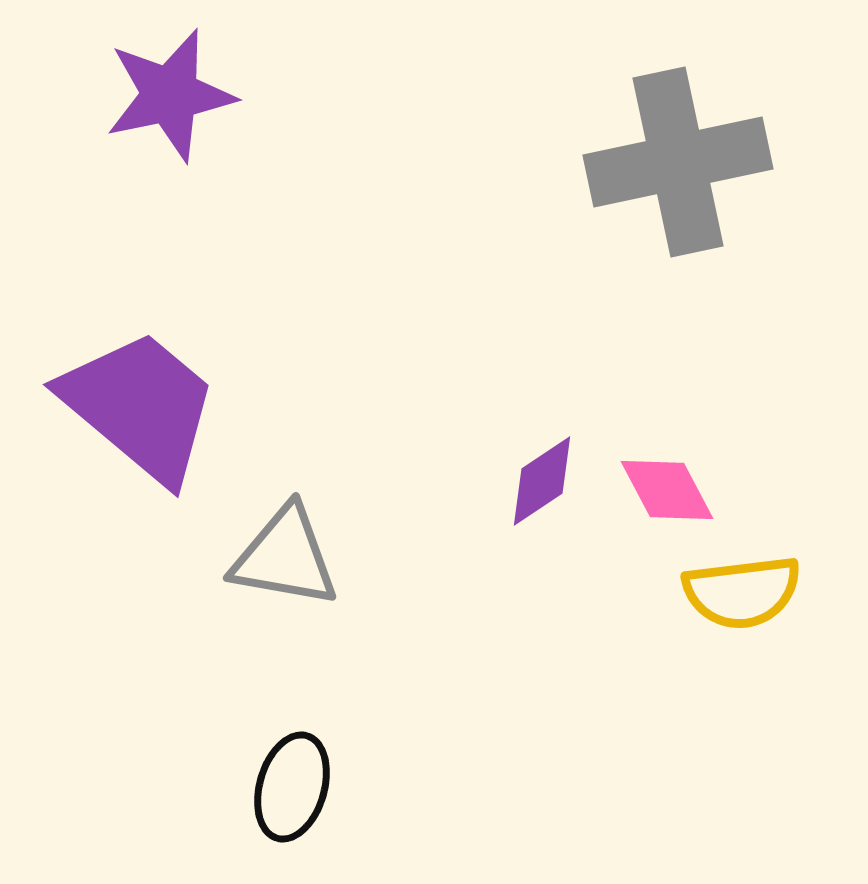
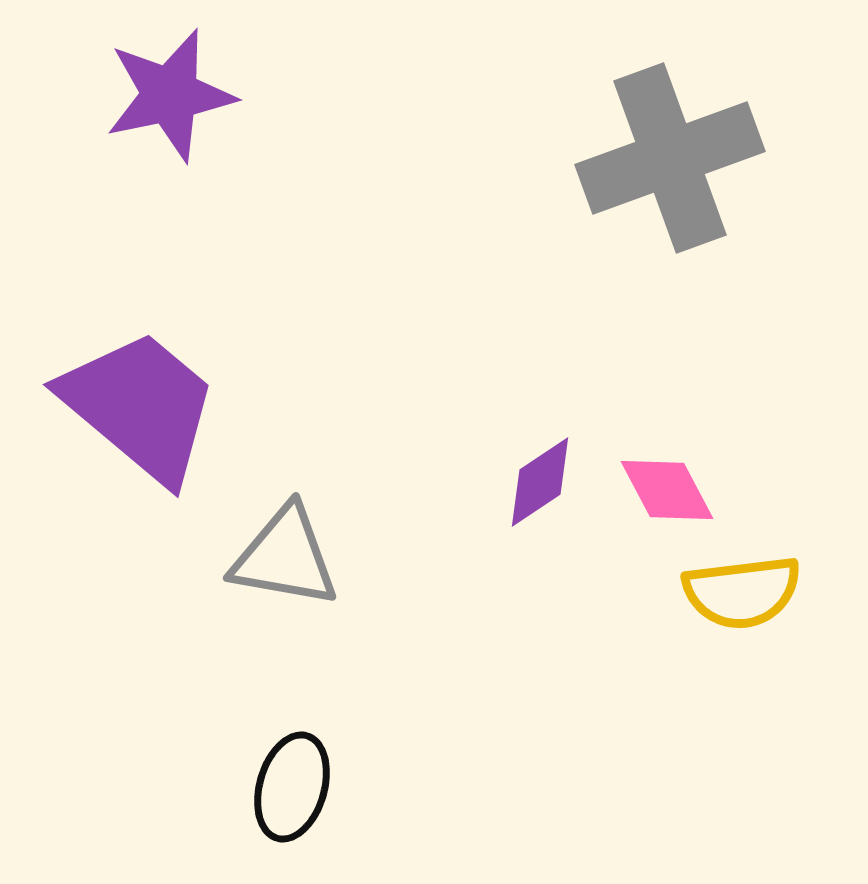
gray cross: moved 8 px left, 4 px up; rotated 8 degrees counterclockwise
purple diamond: moved 2 px left, 1 px down
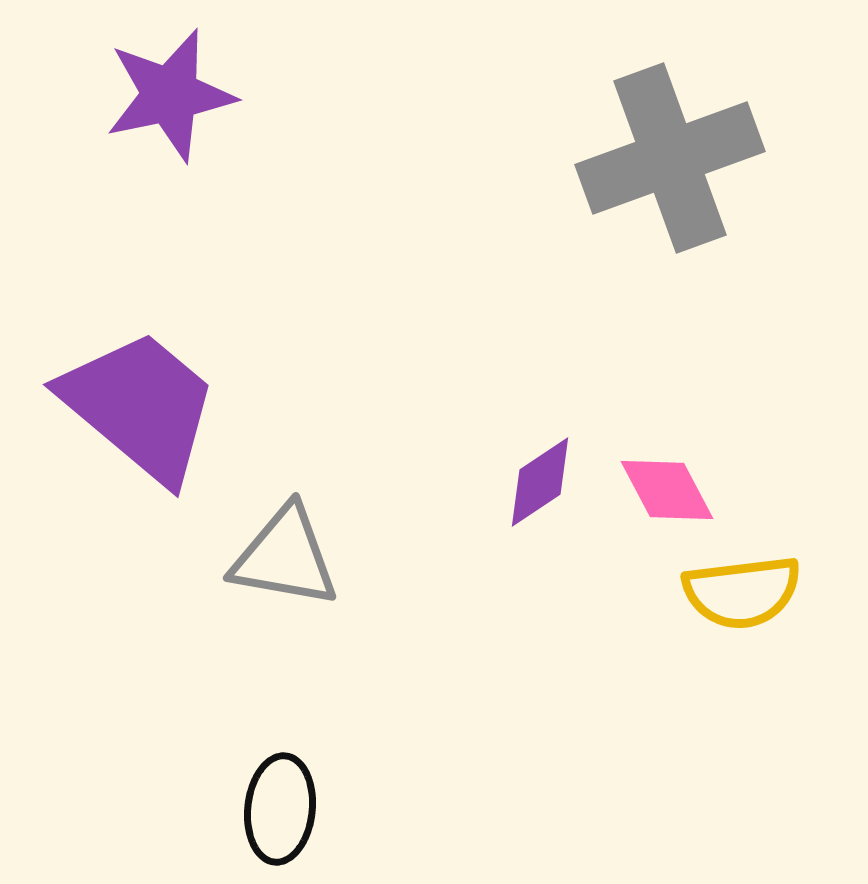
black ellipse: moved 12 px left, 22 px down; rotated 10 degrees counterclockwise
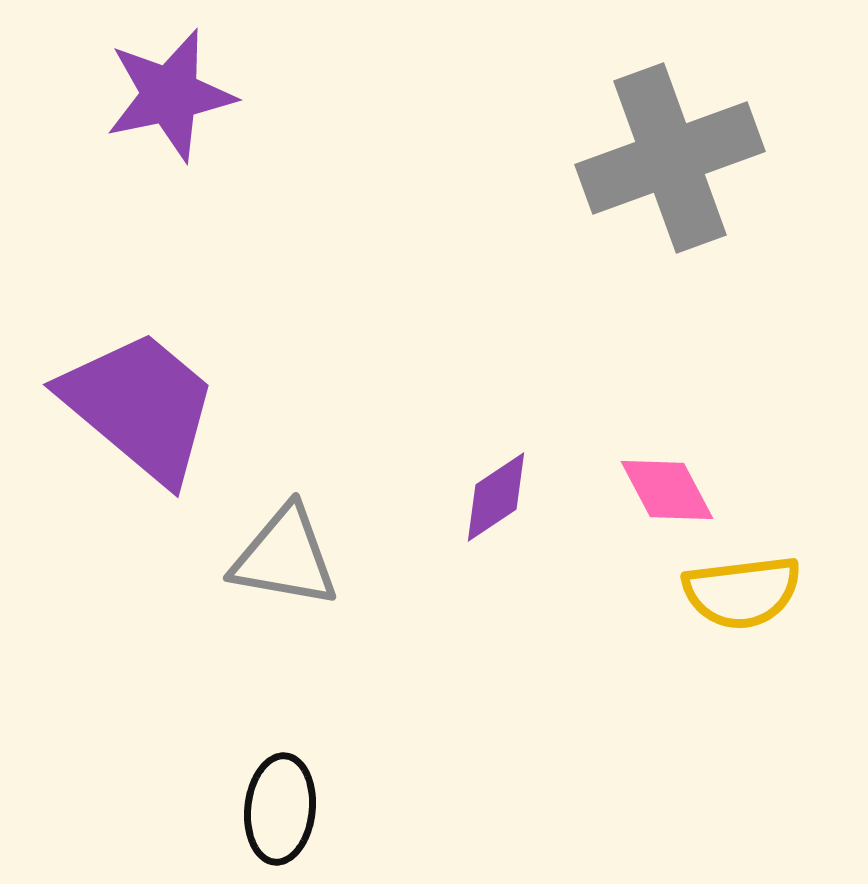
purple diamond: moved 44 px left, 15 px down
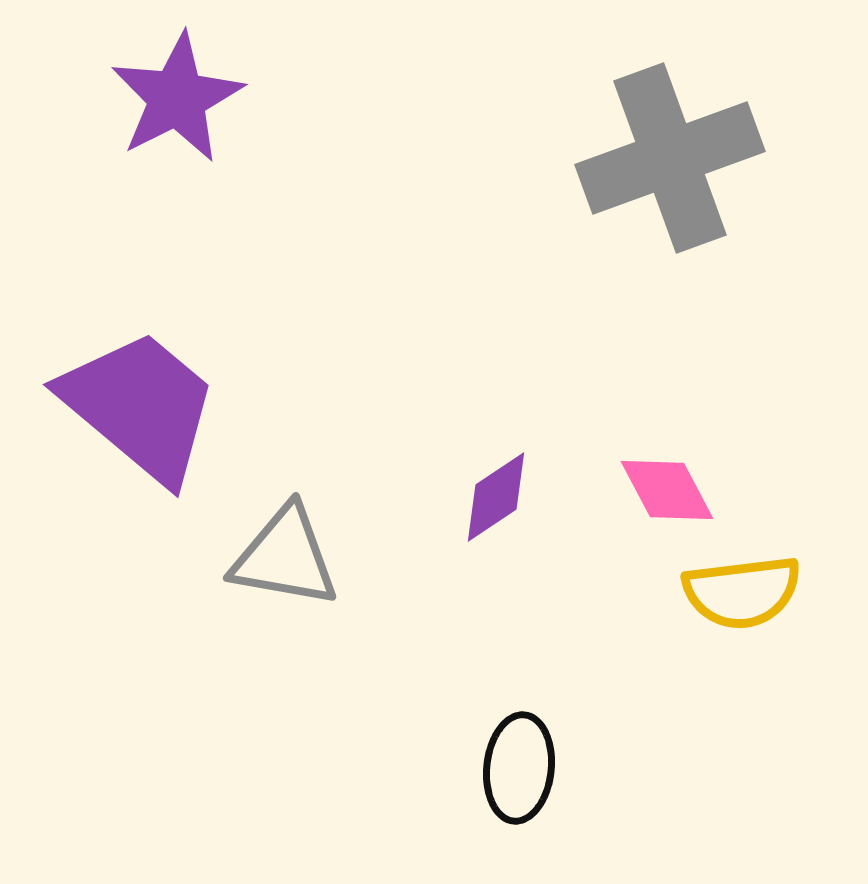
purple star: moved 7 px right, 3 px down; rotated 15 degrees counterclockwise
black ellipse: moved 239 px right, 41 px up
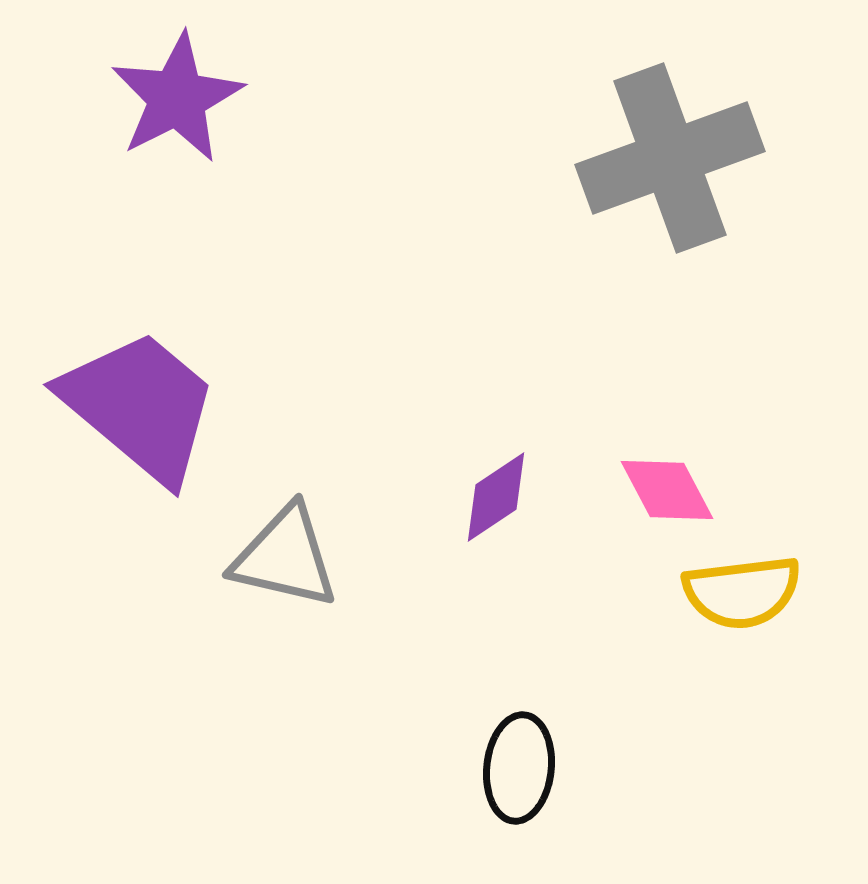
gray triangle: rotated 3 degrees clockwise
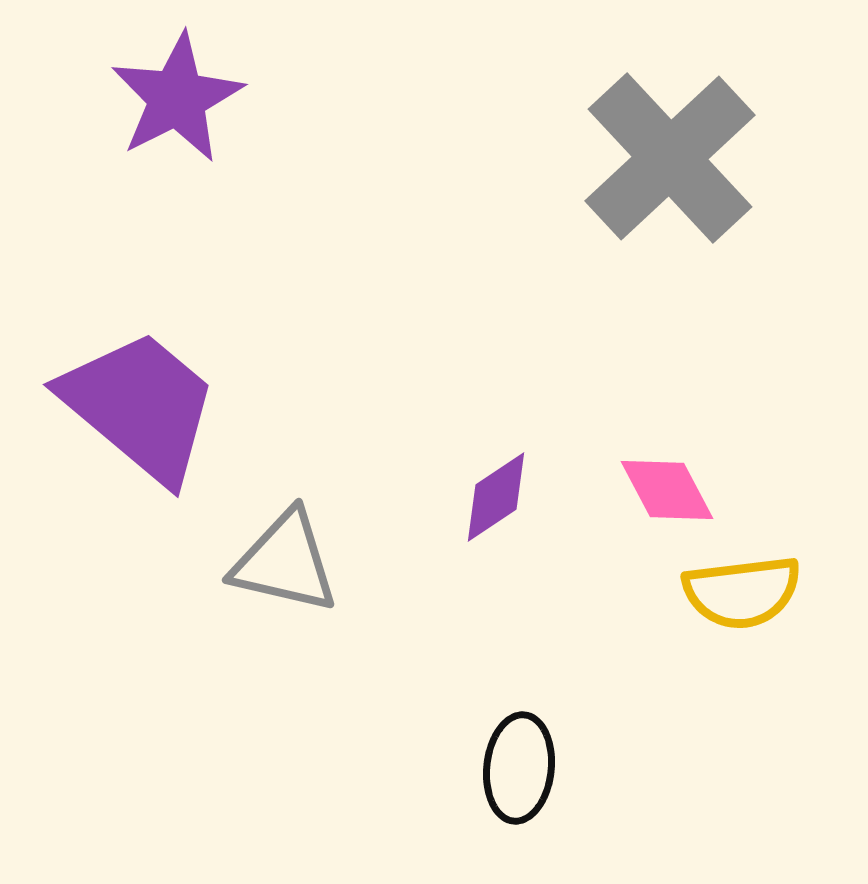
gray cross: rotated 23 degrees counterclockwise
gray triangle: moved 5 px down
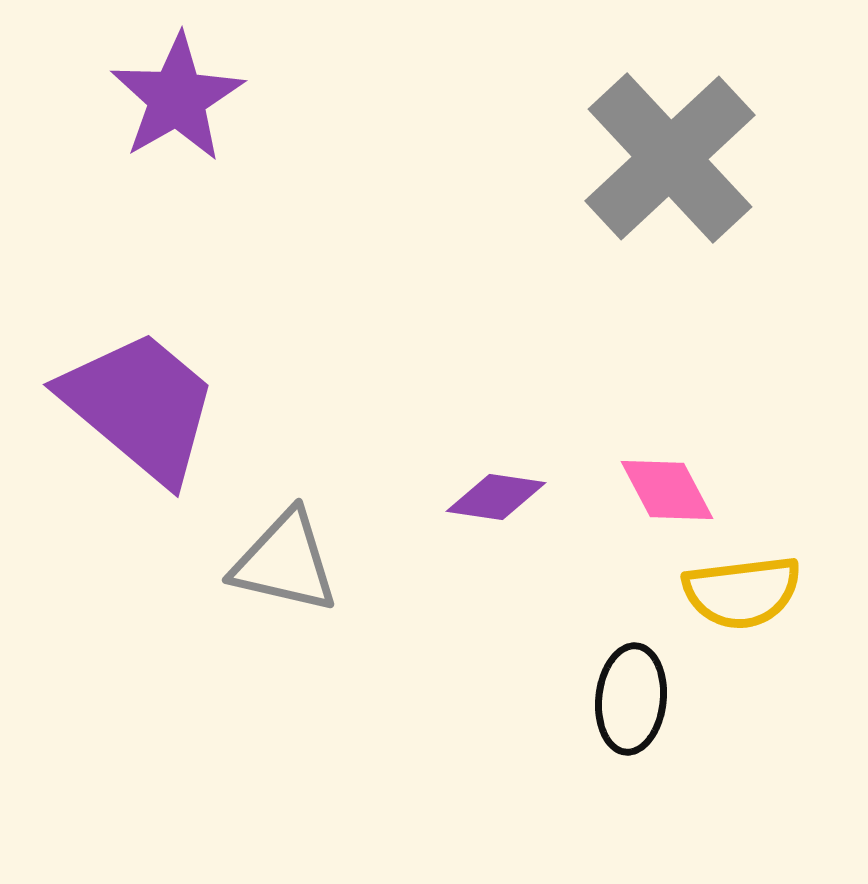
purple star: rotated 3 degrees counterclockwise
purple diamond: rotated 42 degrees clockwise
black ellipse: moved 112 px right, 69 px up
